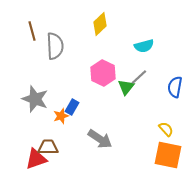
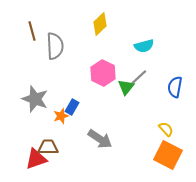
orange square: rotated 16 degrees clockwise
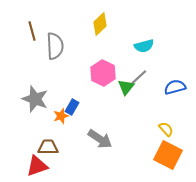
blue semicircle: rotated 65 degrees clockwise
red triangle: moved 1 px right, 7 px down
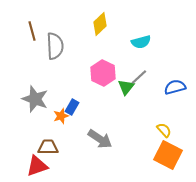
cyan semicircle: moved 3 px left, 4 px up
yellow semicircle: moved 2 px left, 1 px down
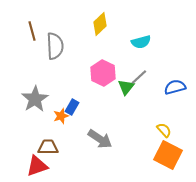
gray star: rotated 20 degrees clockwise
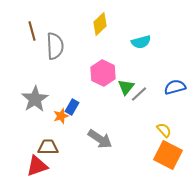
gray line: moved 17 px down
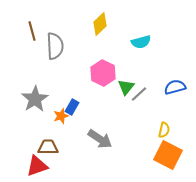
yellow semicircle: rotated 56 degrees clockwise
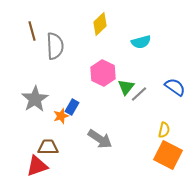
blue semicircle: rotated 50 degrees clockwise
